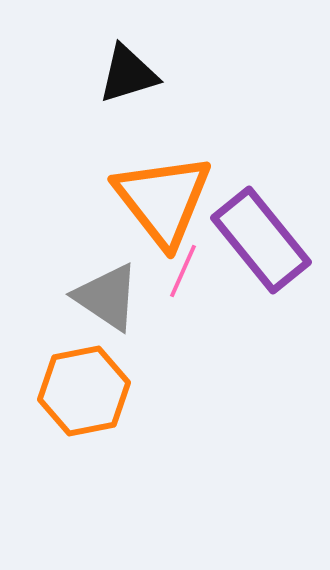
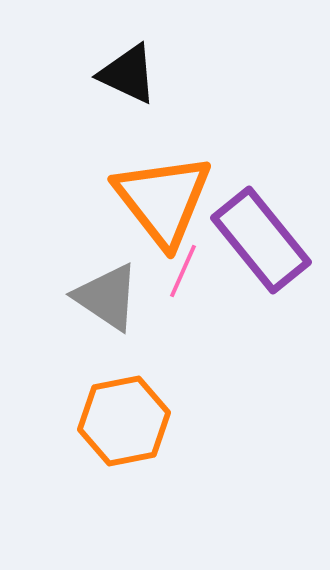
black triangle: rotated 42 degrees clockwise
orange hexagon: moved 40 px right, 30 px down
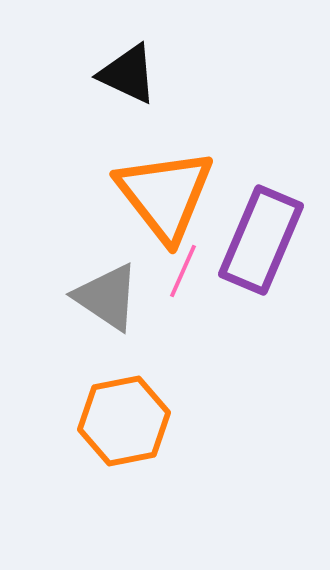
orange triangle: moved 2 px right, 5 px up
purple rectangle: rotated 62 degrees clockwise
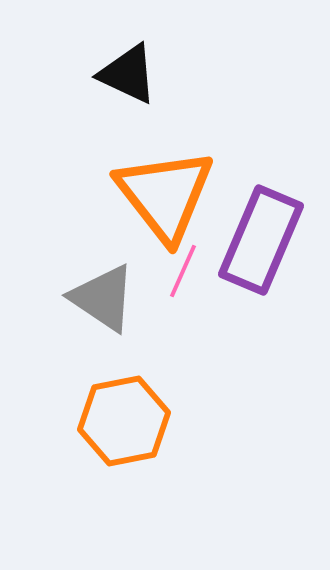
gray triangle: moved 4 px left, 1 px down
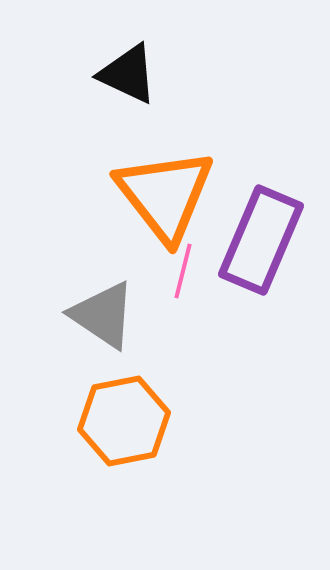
pink line: rotated 10 degrees counterclockwise
gray triangle: moved 17 px down
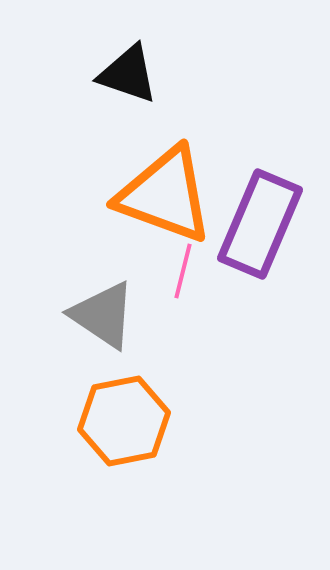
black triangle: rotated 6 degrees counterclockwise
orange triangle: rotated 32 degrees counterclockwise
purple rectangle: moved 1 px left, 16 px up
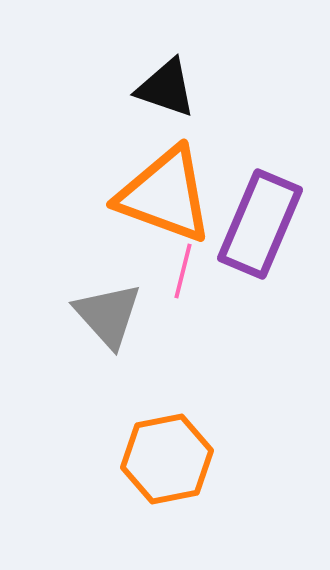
black triangle: moved 38 px right, 14 px down
gray triangle: moved 5 px right; rotated 14 degrees clockwise
orange hexagon: moved 43 px right, 38 px down
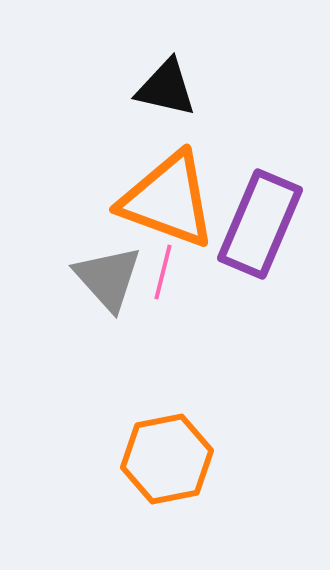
black triangle: rotated 6 degrees counterclockwise
orange triangle: moved 3 px right, 5 px down
pink line: moved 20 px left, 1 px down
gray triangle: moved 37 px up
